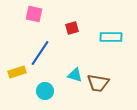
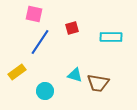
blue line: moved 11 px up
yellow rectangle: rotated 18 degrees counterclockwise
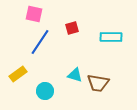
yellow rectangle: moved 1 px right, 2 px down
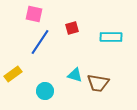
yellow rectangle: moved 5 px left
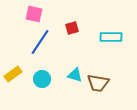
cyan circle: moved 3 px left, 12 px up
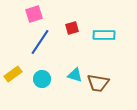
pink square: rotated 30 degrees counterclockwise
cyan rectangle: moved 7 px left, 2 px up
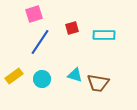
yellow rectangle: moved 1 px right, 2 px down
